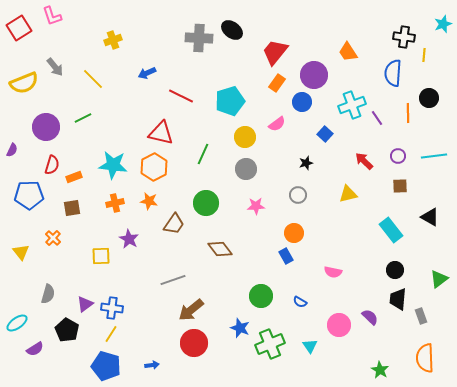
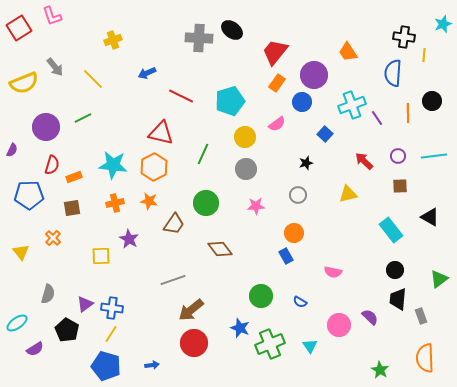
black circle at (429, 98): moved 3 px right, 3 px down
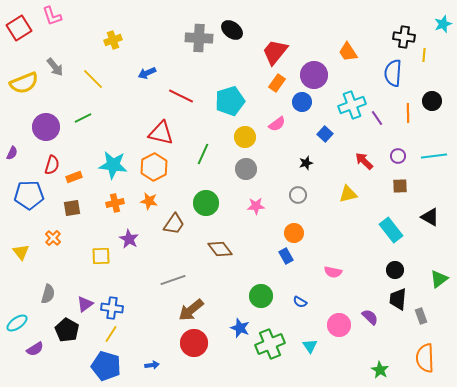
purple semicircle at (12, 150): moved 3 px down
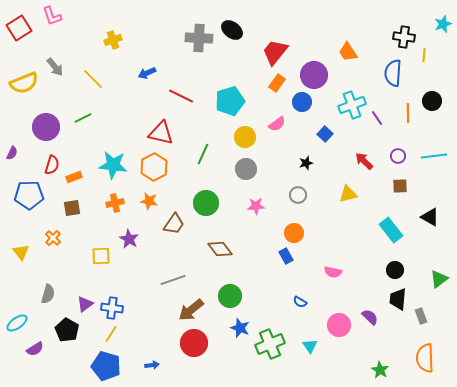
green circle at (261, 296): moved 31 px left
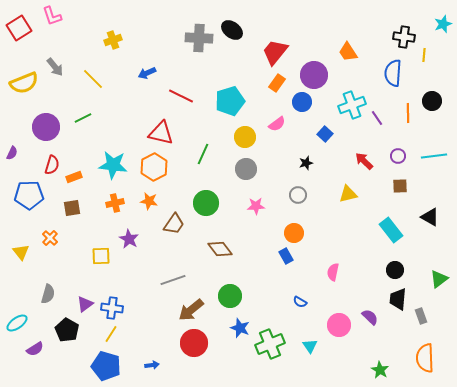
orange cross at (53, 238): moved 3 px left
pink semicircle at (333, 272): rotated 90 degrees clockwise
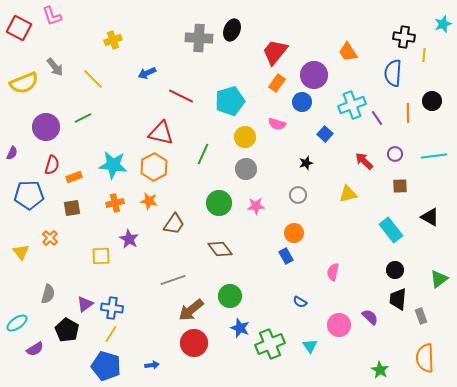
red square at (19, 28): rotated 30 degrees counterclockwise
black ellipse at (232, 30): rotated 75 degrees clockwise
pink semicircle at (277, 124): rotated 54 degrees clockwise
purple circle at (398, 156): moved 3 px left, 2 px up
green circle at (206, 203): moved 13 px right
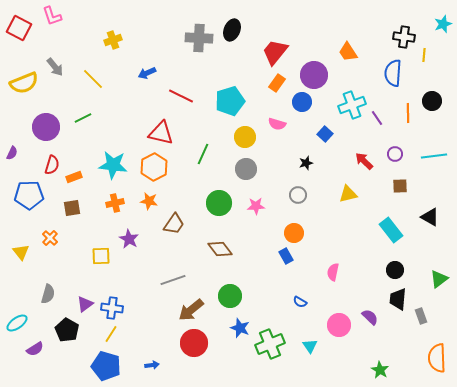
orange semicircle at (425, 358): moved 12 px right
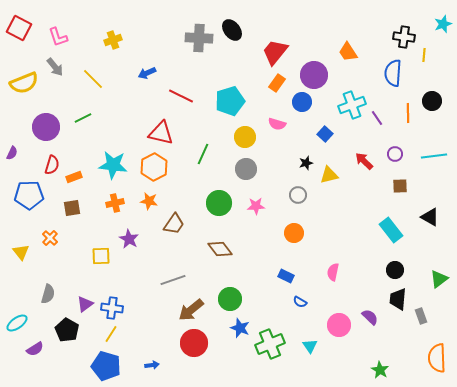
pink L-shape at (52, 16): moved 6 px right, 21 px down
black ellipse at (232, 30): rotated 60 degrees counterclockwise
yellow triangle at (348, 194): moved 19 px left, 19 px up
blue rectangle at (286, 256): moved 20 px down; rotated 35 degrees counterclockwise
green circle at (230, 296): moved 3 px down
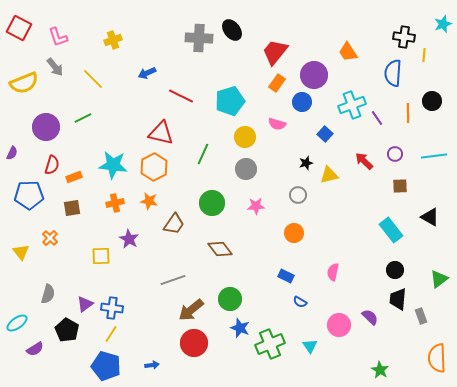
green circle at (219, 203): moved 7 px left
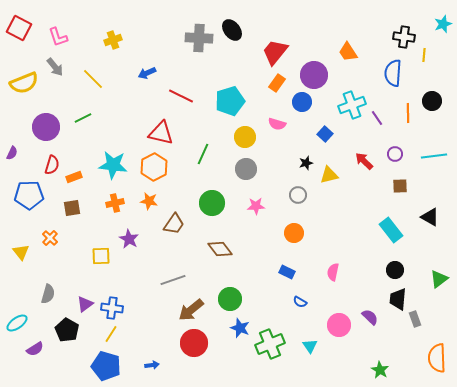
blue rectangle at (286, 276): moved 1 px right, 4 px up
gray rectangle at (421, 316): moved 6 px left, 3 px down
